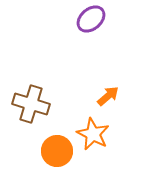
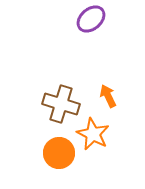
orange arrow: rotated 75 degrees counterclockwise
brown cross: moved 30 px right
orange circle: moved 2 px right, 2 px down
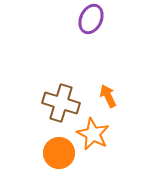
purple ellipse: rotated 24 degrees counterclockwise
brown cross: moved 1 px up
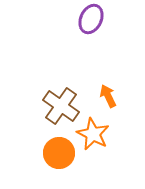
brown cross: moved 3 px down; rotated 18 degrees clockwise
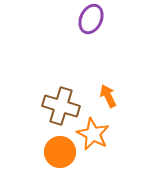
brown cross: rotated 18 degrees counterclockwise
orange circle: moved 1 px right, 1 px up
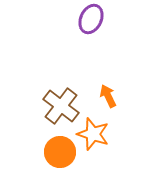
brown cross: rotated 21 degrees clockwise
orange star: rotated 8 degrees counterclockwise
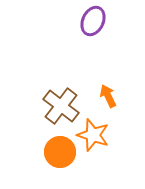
purple ellipse: moved 2 px right, 2 px down
orange star: moved 1 px down
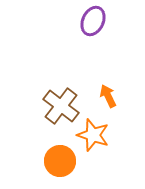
orange circle: moved 9 px down
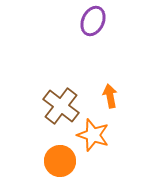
orange arrow: moved 2 px right; rotated 15 degrees clockwise
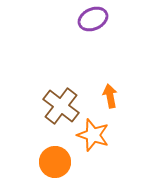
purple ellipse: moved 2 px up; rotated 40 degrees clockwise
orange circle: moved 5 px left, 1 px down
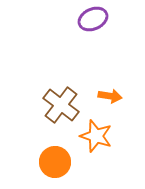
orange arrow: rotated 110 degrees clockwise
brown cross: moved 1 px up
orange star: moved 3 px right, 1 px down
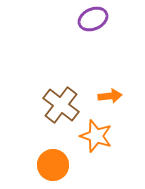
orange arrow: rotated 15 degrees counterclockwise
orange circle: moved 2 px left, 3 px down
